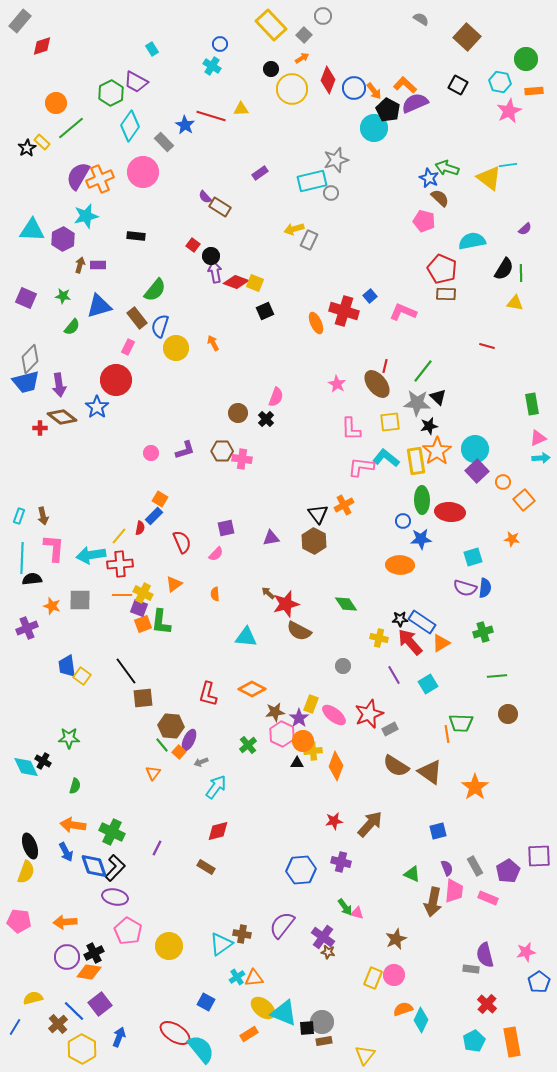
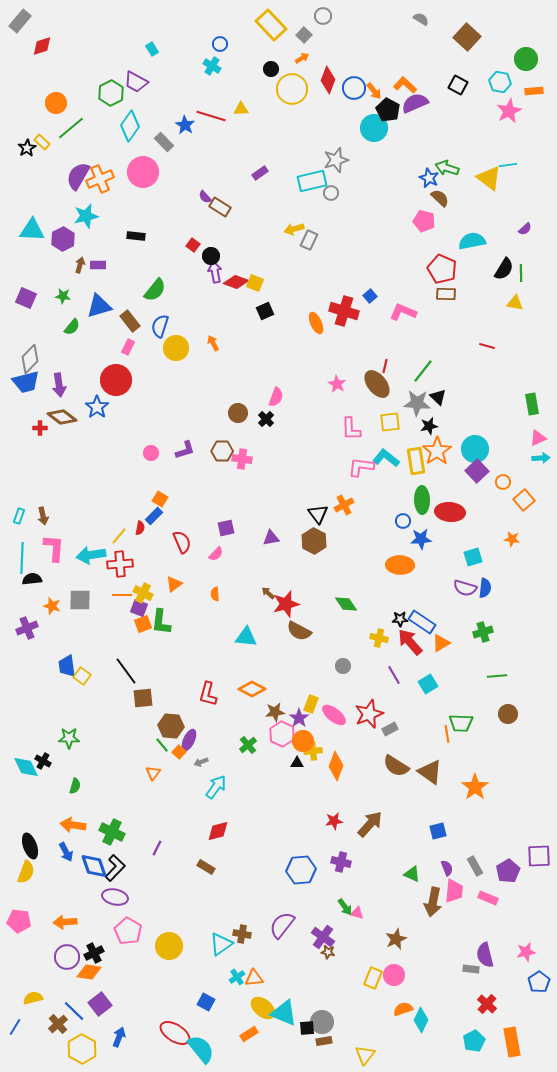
brown rectangle at (137, 318): moved 7 px left, 3 px down
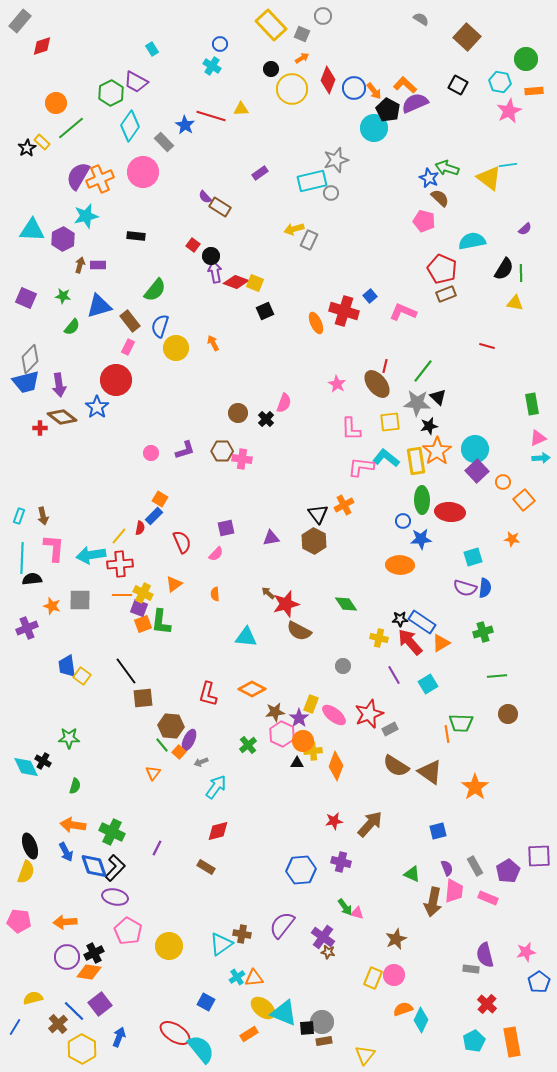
gray square at (304, 35): moved 2 px left, 1 px up; rotated 21 degrees counterclockwise
brown rectangle at (446, 294): rotated 24 degrees counterclockwise
pink semicircle at (276, 397): moved 8 px right, 6 px down
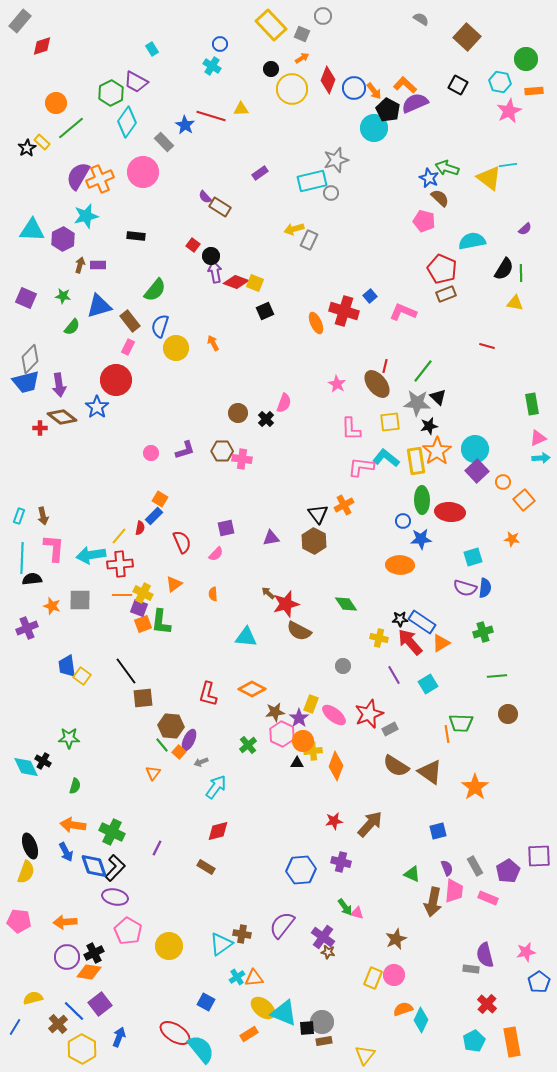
cyan diamond at (130, 126): moved 3 px left, 4 px up
orange semicircle at (215, 594): moved 2 px left
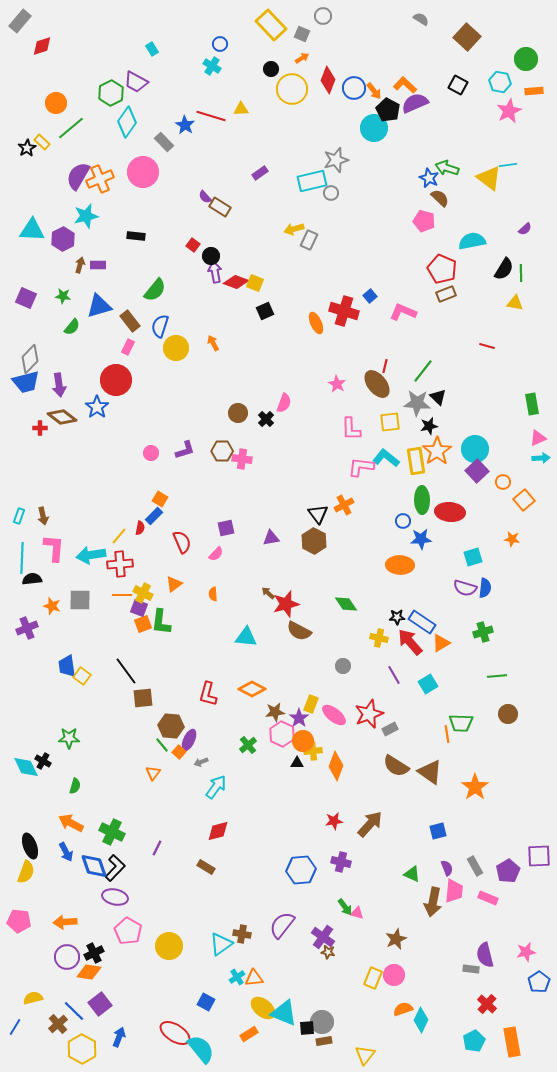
black star at (400, 619): moved 3 px left, 2 px up
orange arrow at (73, 825): moved 2 px left, 2 px up; rotated 20 degrees clockwise
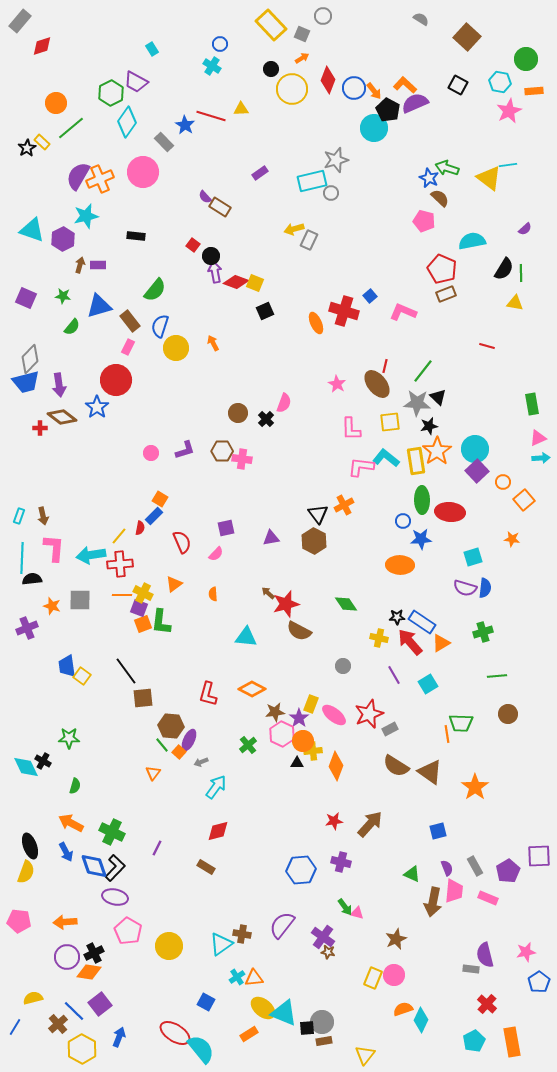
cyan triangle at (32, 230): rotated 16 degrees clockwise
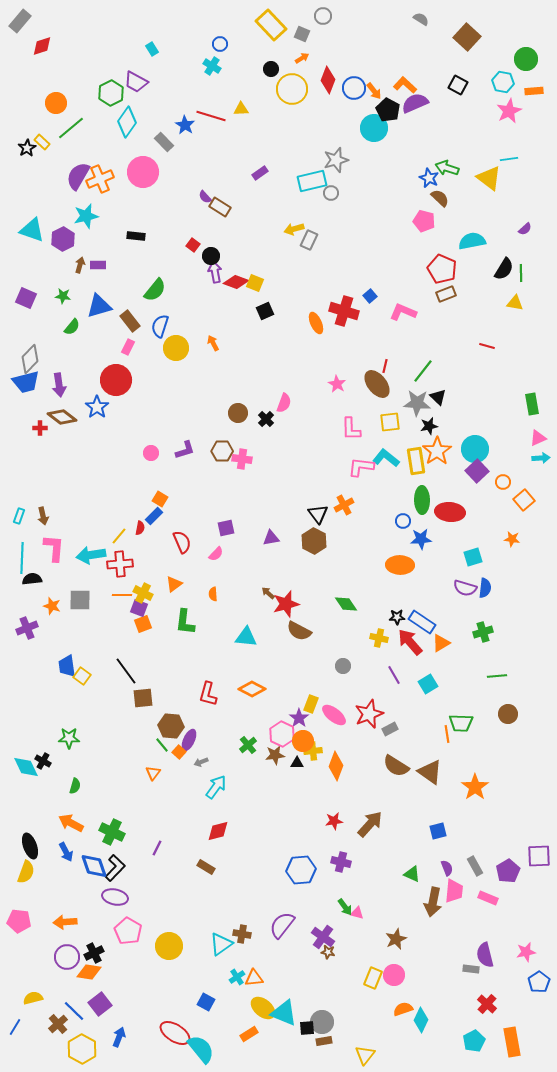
cyan hexagon at (500, 82): moved 3 px right
cyan line at (508, 165): moved 1 px right, 6 px up
green L-shape at (161, 622): moved 24 px right
brown star at (275, 712): moved 43 px down
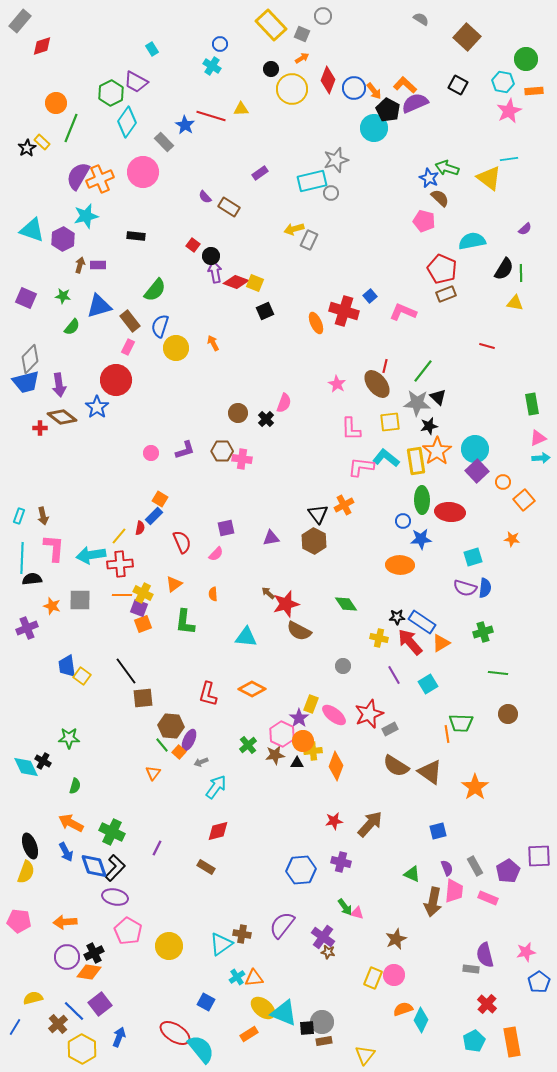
green line at (71, 128): rotated 28 degrees counterclockwise
brown rectangle at (220, 207): moved 9 px right
green line at (497, 676): moved 1 px right, 3 px up; rotated 12 degrees clockwise
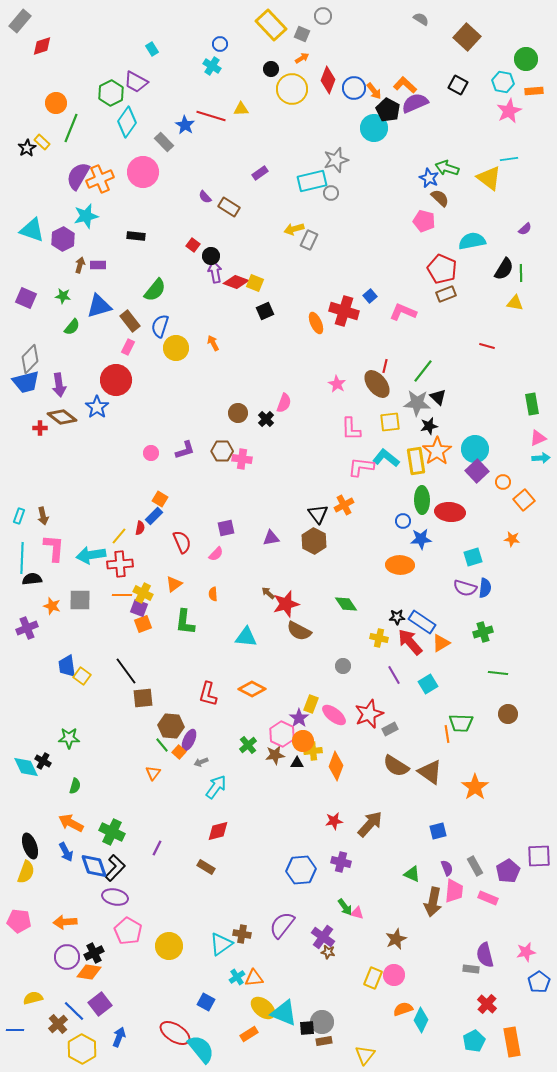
blue line at (15, 1027): moved 3 px down; rotated 60 degrees clockwise
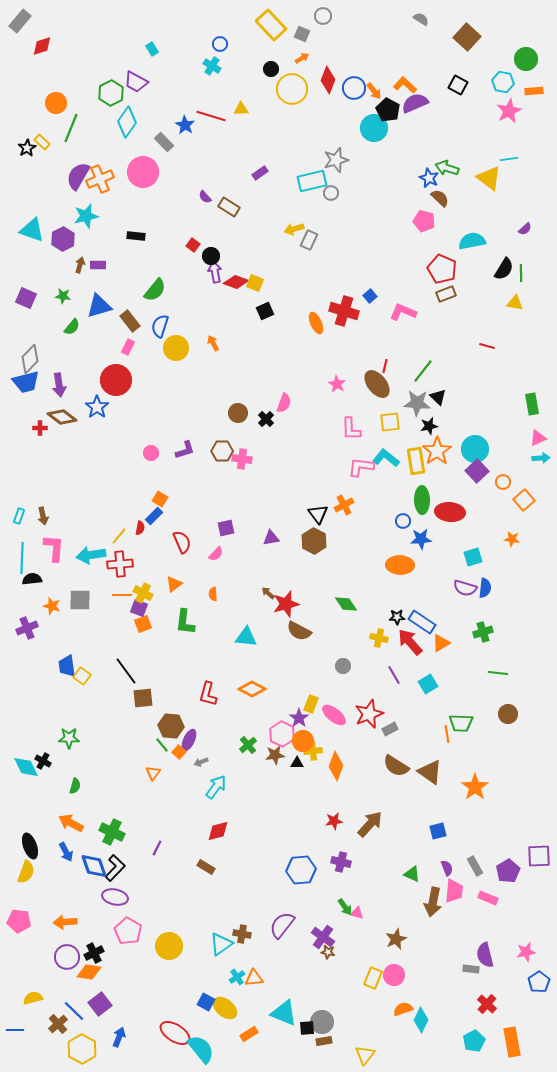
yellow ellipse at (263, 1008): moved 38 px left
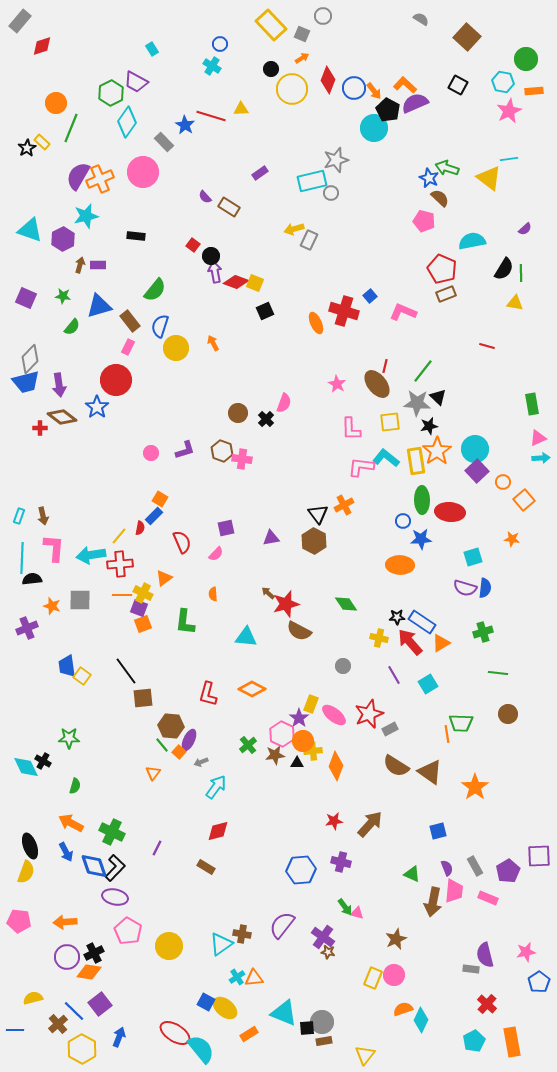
cyan triangle at (32, 230): moved 2 px left
brown hexagon at (222, 451): rotated 20 degrees clockwise
orange triangle at (174, 584): moved 10 px left, 6 px up
